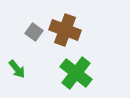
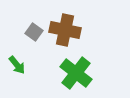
brown cross: rotated 8 degrees counterclockwise
green arrow: moved 4 px up
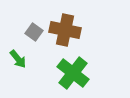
green arrow: moved 1 px right, 6 px up
green cross: moved 3 px left
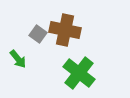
gray square: moved 4 px right, 2 px down
green cross: moved 6 px right
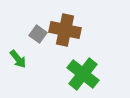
green cross: moved 4 px right, 1 px down
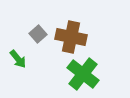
brown cross: moved 6 px right, 7 px down
gray square: rotated 12 degrees clockwise
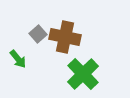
brown cross: moved 6 px left
green cross: rotated 8 degrees clockwise
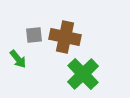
gray square: moved 4 px left, 1 px down; rotated 36 degrees clockwise
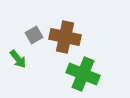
gray square: rotated 24 degrees counterclockwise
green cross: rotated 24 degrees counterclockwise
